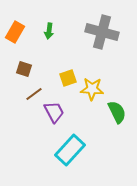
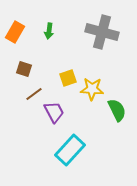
green semicircle: moved 2 px up
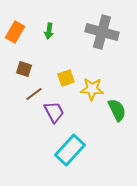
yellow square: moved 2 px left
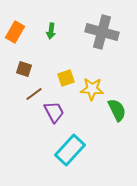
green arrow: moved 2 px right
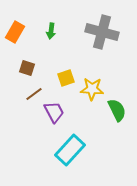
brown square: moved 3 px right, 1 px up
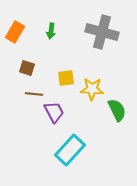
yellow square: rotated 12 degrees clockwise
brown line: rotated 42 degrees clockwise
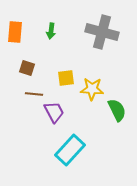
orange rectangle: rotated 25 degrees counterclockwise
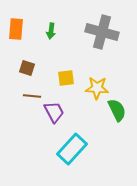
orange rectangle: moved 1 px right, 3 px up
yellow star: moved 5 px right, 1 px up
brown line: moved 2 px left, 2 px down
cyan rectangle: moved 2 px right, 1 px up
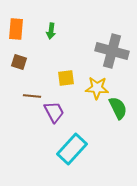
gray cross: moved 10 px right, 19 px down
brown square: moved 8 px left, 6 px up
green semicircle: moved 1 px right, 2 px up
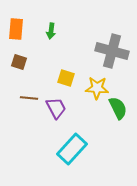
yellow square: rotated 24 degrees clockwise
brown line: moved 3 px left, 2 px down
purple trapezoid: moved 2 px right, 4 px up
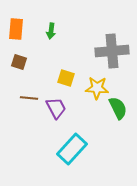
gray cross: rotated 20 degrees counterclockwise
